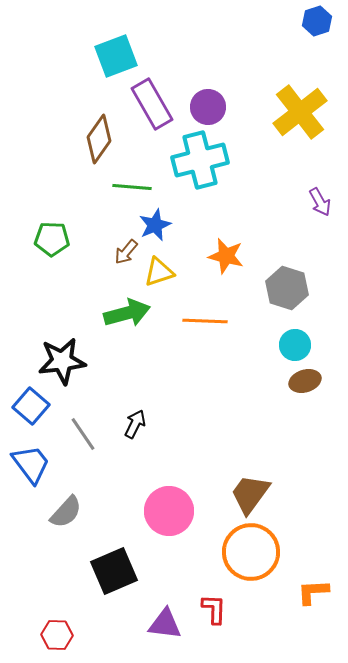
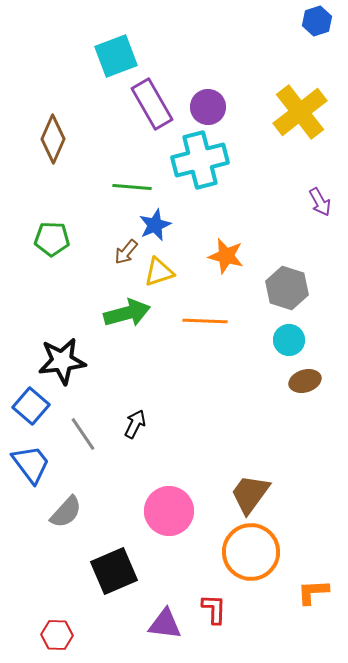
brown diamond: moved 46 px left; rotated 12 degrees counterclockwise
cyan circle: moved 6 px left, 5 px up
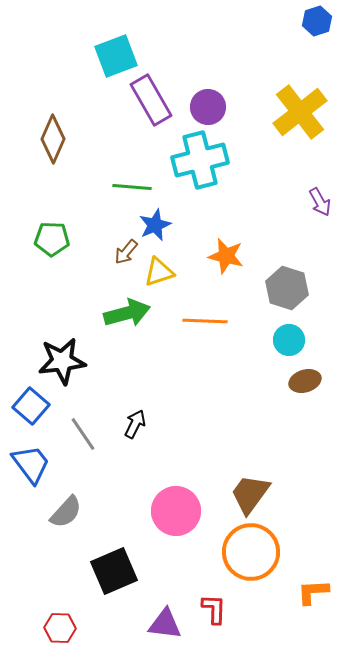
purple rectangle: moved 1 px left, 4 px up
pink circle: moved 7 px right
red hexagon: moved 3 px right, 7 px up
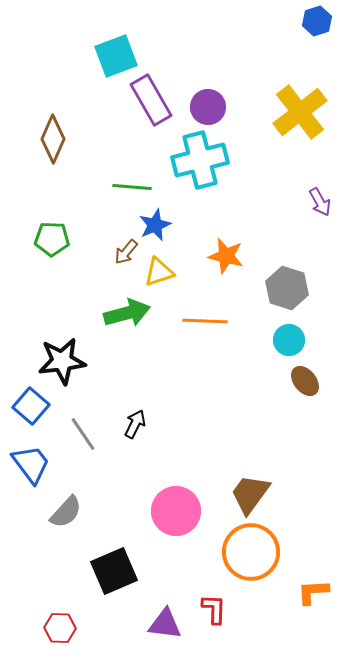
brown ellipse: rotated 68 degrees clockwise
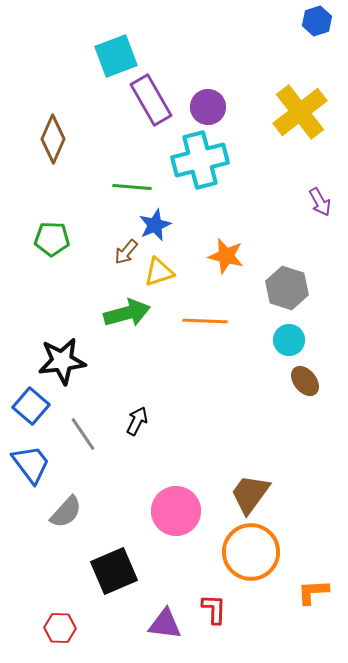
black arrow: moved 2 px right, 3 px up
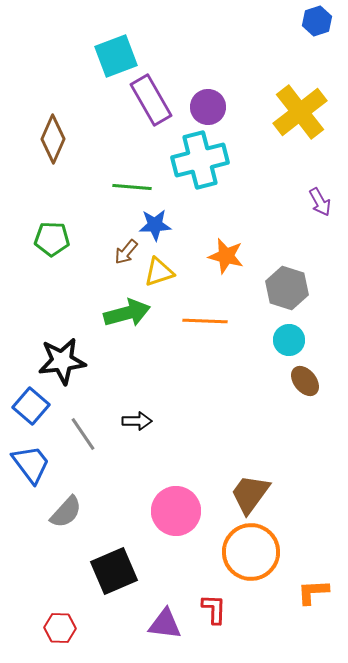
blue star: rotated 20 degrees clockwise
black arrow: rotated 64 degrees clockwise
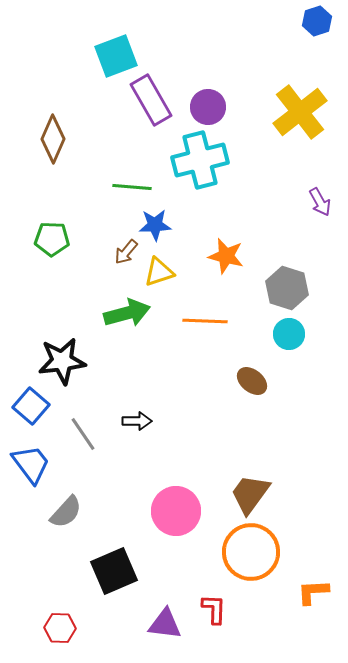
cyan circle: moved 6 px up
brown ellipse: moved 53 px left; rotated 12 degrees counterclockwise
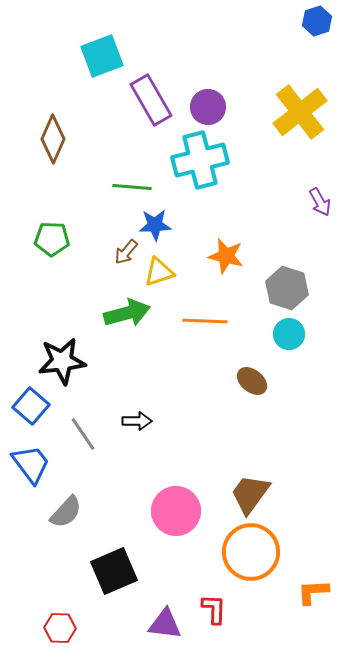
cyan square: moved 14 px left
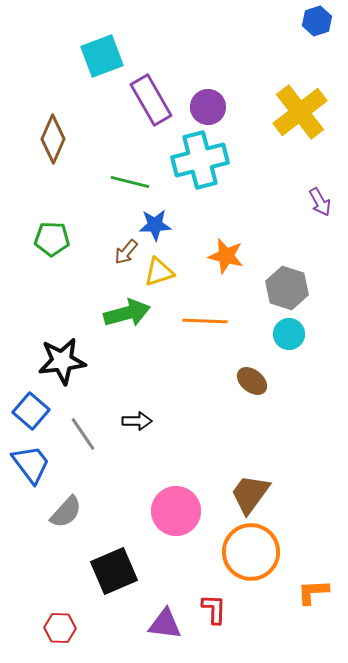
green line: moved 2 px left, 5 px up; rotated 9 degrees clockwise
blue square: moved 5 px down
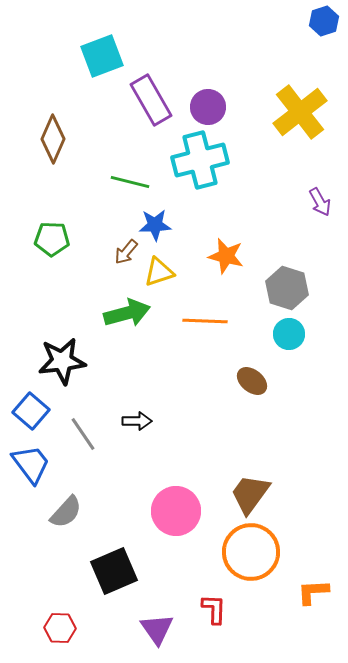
blue hexagon: moved 7 px right
purple triangle: moved 8 px left, 5 px down; rotated 48 degrees clockwise
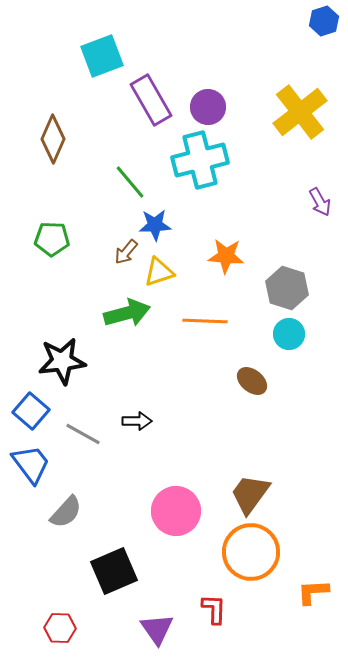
green line: rotated 36 degrees clockwise
orange star: rotated 9 degrees counterclockwise
gray line: rotated 27 degrees counterclockwise
